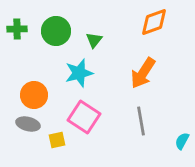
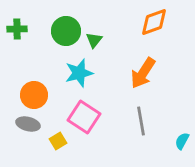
green circle: moved 10 px right
yellow square: moved 1 px right, 1 px down; rotated 18 degrees counterclockwise
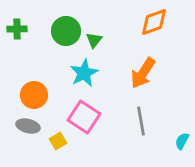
cyan star: moved 5 px right; rotated 12 degrees counterclockwise
gray ellipse: moved 2 px down
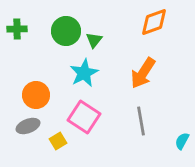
orange circle: moved 2 px right
gray ellipse: rotated 35 degrees counterclockwise
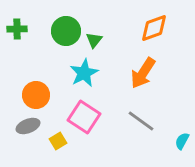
orange diamond: moved 6 px down
gray line: rotated 44 degrees counterclockwise
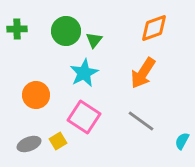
gray ellipse: moved 1 px right, 18 px down
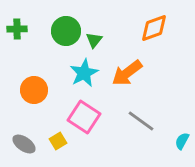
orange arrow: moved 16 px left; rotated 20 degrees clockwise
orange circle: moved 2 px left, 5 px up
gray ellipse: moved 5 px left; rotated 55 degrees clockwise
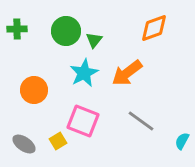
pink square: moved 1 px left, 4 px down; rotated 12 degrees counterclockwise
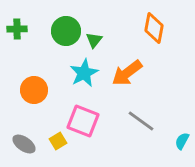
orange diamond: rotated 60 degrees counterclockwise
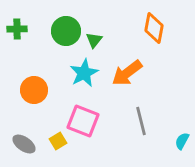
gray line: rotated 40 degrees clockwise
